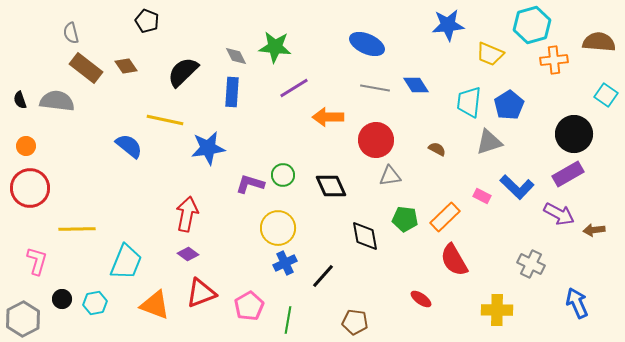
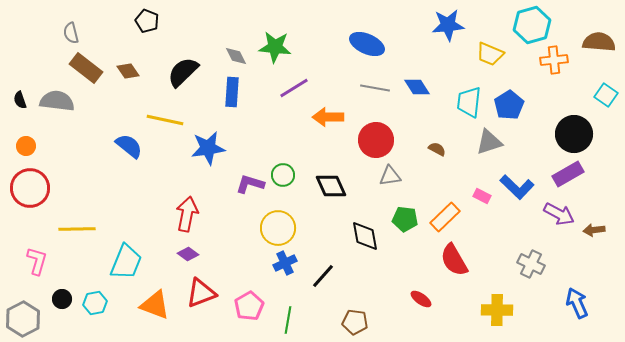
brown diamond at (126, 66): moved 2 px right, 5 px down
blue diamond at (416, 85): moved 1 px right, 2 px down
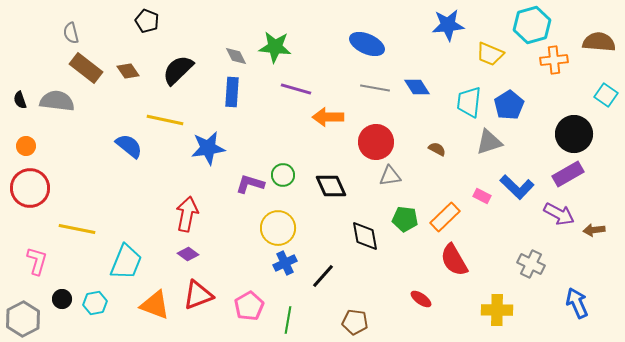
black semicircle at (183, 72): moved 5 px left, 2 px up
purple line at (294, 88): moved 2 px right, 1 px down; rotated 48 degrees clockwise
red circle at (376, 140): moved 2 px down
yellow line at (77, 229): rotated 12 degrees clockwise
red triangle at (201, 293): moved 3 px left, 2 px down
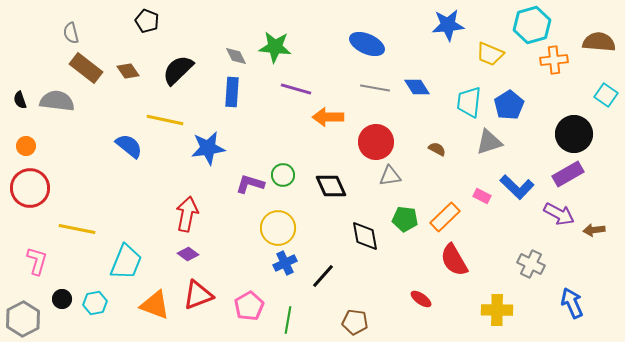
blue arrow at (577, 303): moved 5 px left
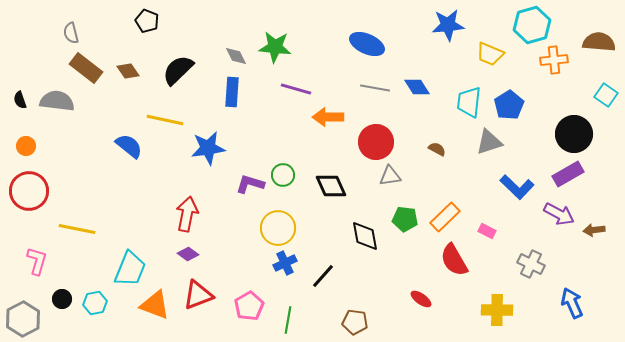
red circle at (30, 188): moved 1 px left, 3 px down
pink rectangle at (482, 196): moved 5 px right, 35 px down
cyan trapezoid at (126, 262): moved 4 px right, 7 px down
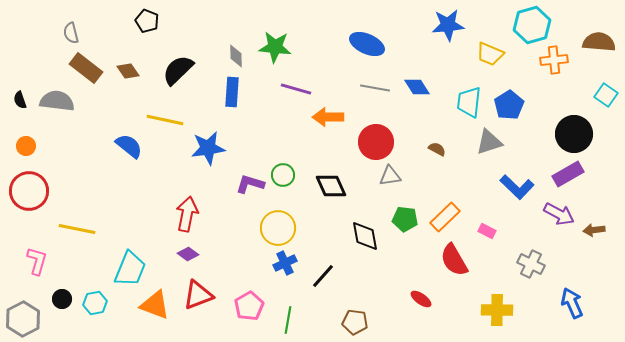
gray diamond at (236, 56): rotated 25 degrees clockwise
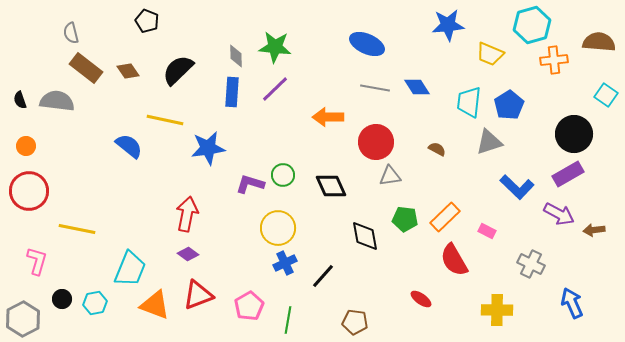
purple line at (296, 89): moved 21 px left; rotated 60 degrees counterclockwise
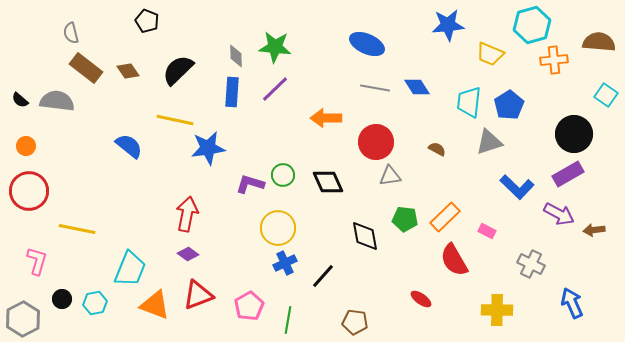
black semicircle at (20, 100): rotated 30 degrees counterclockwise
orange arrow at (328, 117): moved 2 px left, 1 px down
yellow line at (165, 120): moved 10 px right
black diamond at (331, 186): moved 3 px left, 4 px up
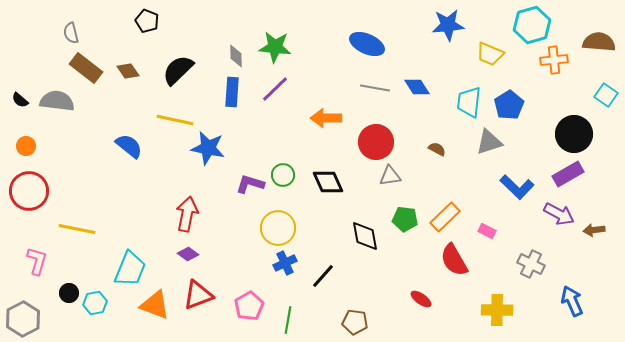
blue star at (208, 148): rotated 20 degrees clockwise
black circle at (62, 299): moved 7 px right, 6 px up
blue arrow at (572, 303): moved 2 px up
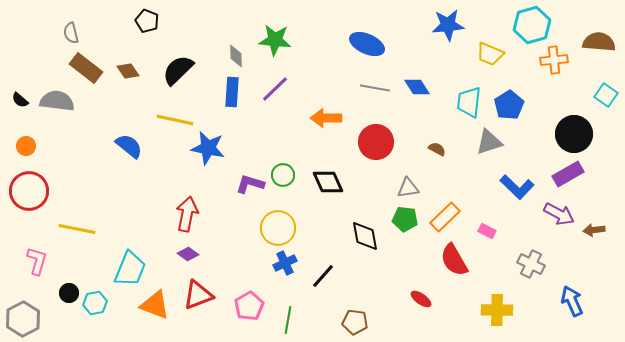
green star at (275, 47): moved 7 px up
gray triangle at (390, 176): moved 18 px right, 12 px down
